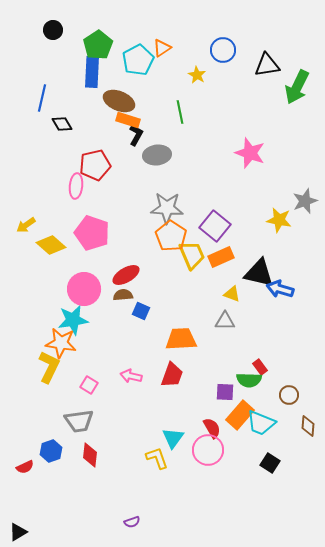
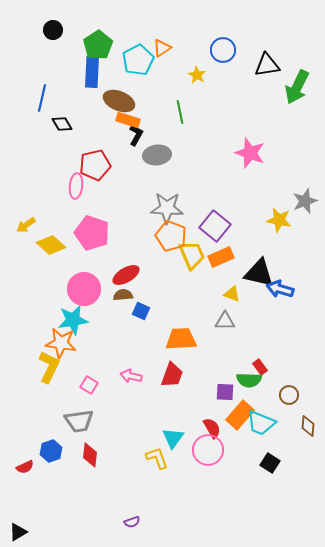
orange pentagon at (171, 236): rotated 12 degrees counterclockwise
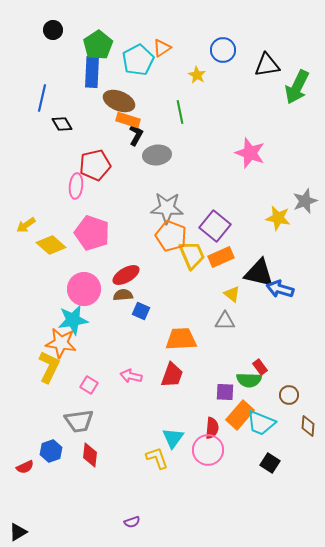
yellow star at (279, 220): moved 1 px left, 2 px up
yellow triangle at (232, 294): rotated 18 degrees clockwise
red semicircle at (212, 428): rotated 35 degrees clockwise
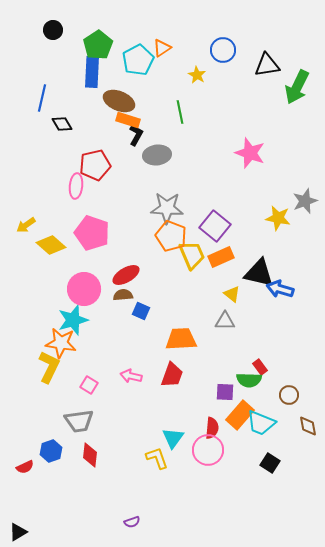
cyan star at (73, 320): rotated 8 degrees counterclockwise
brown diamond at (308, 426): rotated 15 degrees counterclockwise
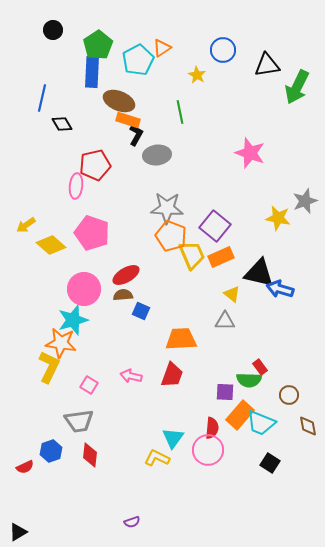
yellow L-shape at (157, 458): rotated 45 degrees counterclockwise
